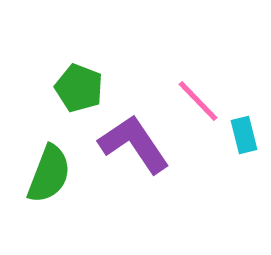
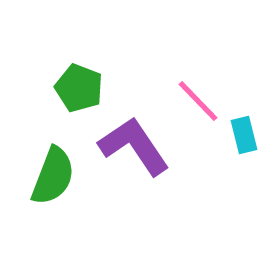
purple L-shape: moved 2 px down
green semicircle: moved 4 px right, 2 px down
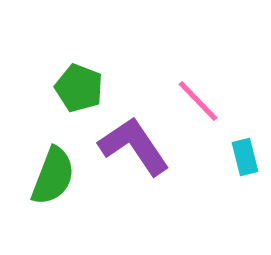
cyan rectangle: moved 1 px right, 22 px down
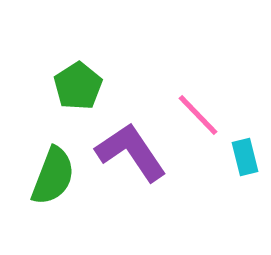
green pentagon: moved 1 px left, 2 px up; rotated 18 degrees clockwise
pink line: moved 14 px down
purple L-shape: moved 3 px left, 6 px down
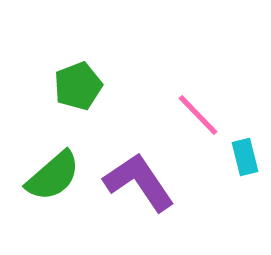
green pentagon: rotated 12 degrees clockwise
purple L-shape: moved 8 px right, 30 px down
green semicircle: rotated 28 degrees clockwise
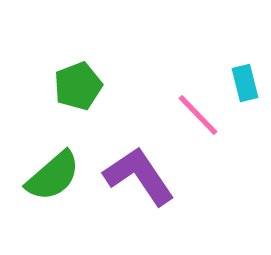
cyan rectangle: moved 74 px up
purple L-shape: moved 6 px up
